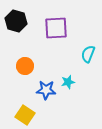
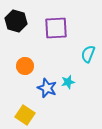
blue star: moved 1 px right, 2 px up; rotated 18 degrees clockwise
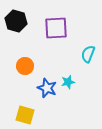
yellow square: rotated 18 degrees counterclockwise
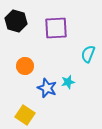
yellow square: rotated 18 degrees clockwise
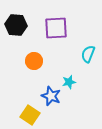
black hexagon: moved 4 px down; rotated 10 degrees counterclockwise
orange circle: moved 9 px right, 5 px up
cyan star: moved 1 px right
blue star: moved 4 px right, 8 px down
yellow square: moved 5 px right
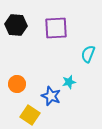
orange circle: moved 17 px left, 23 px down
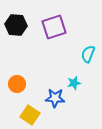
purple square: moved 2 px left, 1 px up; rotated 15 degrees counterclockwise
cyan star: moved 5 px right, 1 px down
blue star: moved 4 px right, 2 px down; rotated 18 degrees counterclockwise
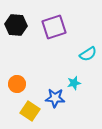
cyan semicircle: rotated 144 degrees counterclockwise
yellow square: moved 4 px up
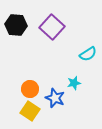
purple square: moved 2 px left; rotated 30 degrees counterclockwise
orange circle: moved 13 px right, 5 px down
blue star: rotated 18 degrees clockwise
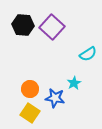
black hexagon: moved 7 px right
cyan star: rotated 16 degrees counterclockwise
blue star: rotated 12 degrees counterclockwise
yellow square: moved 2 px down
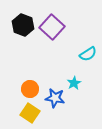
black hexagon: rotated 15 degrees clockwise
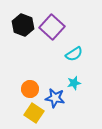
cyan semicircle: moved 14 px left
cyan star: rotated 16 degrees clockwise
yellow square: moved 4 px right
